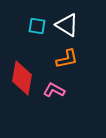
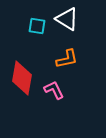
white triangle: moved 6 px up
pink L-shape: rotated 35 degrees clockwise
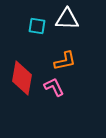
white triangle: rotated 30 degrees counterclockwise
orange L-shape: moved 2 px left, 2 px down
pink L-shape: moved 3 px up
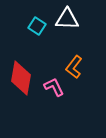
cyan square: rotated 24 degrees clockwise
orange L-shape: moved 9 px right, 6 px down; rotated 140 degrees clockwise
red diamond: moved 1 px left
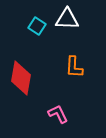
orange L-shape: rotated 35 degrees counterclockwise
pink L-shape: moved 4 px right, 27 px down
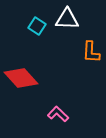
orange L-shape: moved 17 px right, 15 px up
red diamond: rotated 52 degrees counterclockwise
pink L-shape: rotated 20 degrees counterclockwise
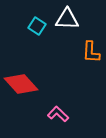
red diamond: moved 6 px down
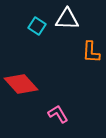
pink L-shape: rotated 15 degrees clockwise
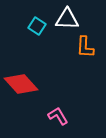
orange L-shape: moved 6 px left, 5 px up
pink L-shape: moved 2 px down
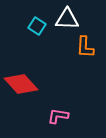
pink L-shape: rotated 50 degrees counterclockwise
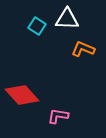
orange L-shape: moved 2 px left, 2 px down; rotated 110 degrees clockwise
red diamond: moved 1 px right, 11 px down
